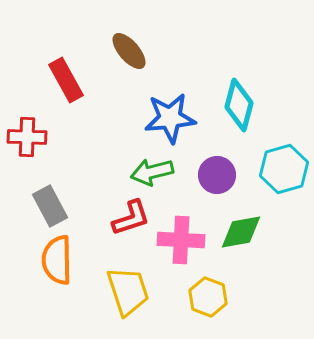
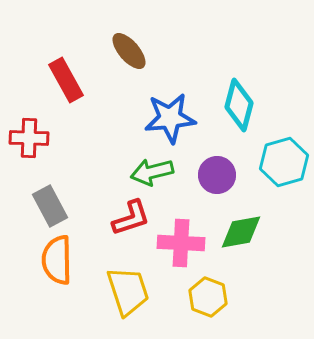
red cross: moved 2 px right, 1 px down
cyan hexagon: moved 7 px up
pink cross: moved 3 px down
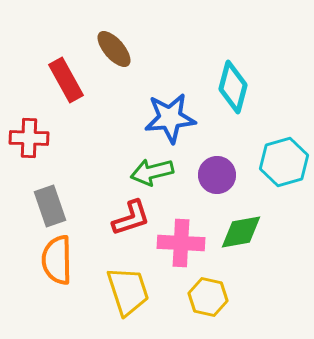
brown ellipse: moved 15 px left, 2 px up
cyan diamond: moved 6 px left, 18 px up
gray rectangle: rotated 9 degrees clockwise
yellow hexagon: rotated 9 degrees counterclockwise
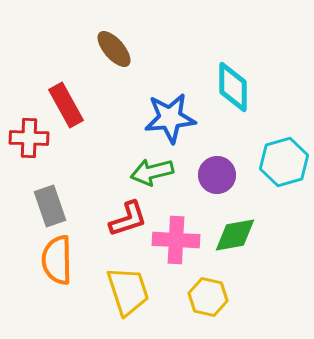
red rectangle: moved 25 px down
cyan diamond: rotated 15 degrees counterclockwise
red L-shape: moved 3 px left, 1 px down
green diamond: moved 6 px left, 3 px down
pink cross: moved 5 px left, 3 px up
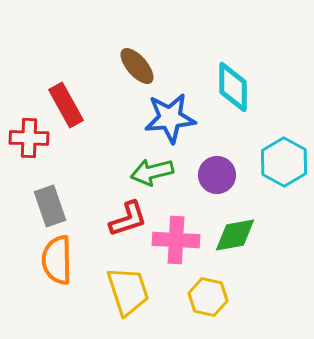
brown ellipse: moved 23 px right, 17 px down
cyan hexagon: rotated 15 degrees counterclockwise
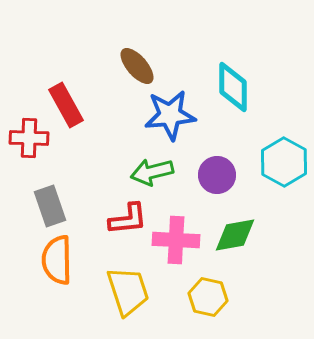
blue star: moved 3 px up
red L-shape: rotated 12 degrees clockwise
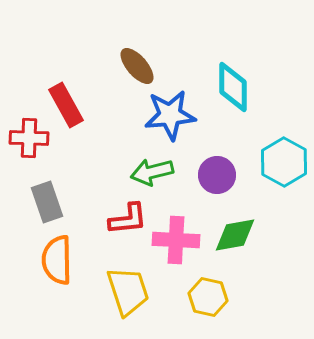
gray rectangle: moved 3 px left, 4 px up
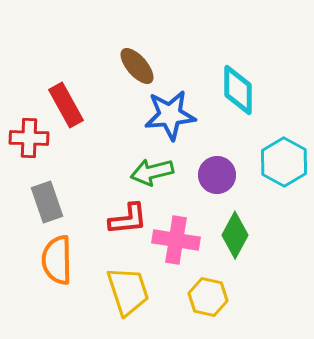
cyan diamond: moved 5 px right, 3 px down
green diamond: rotated 51 degrees counterclockwise
pink cross: rotated 6 degrees clockwise
